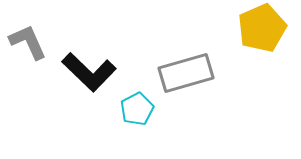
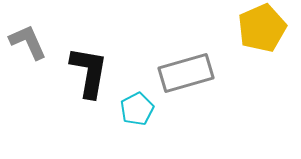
black L-shape: rotated 124 degrees counterclockwise
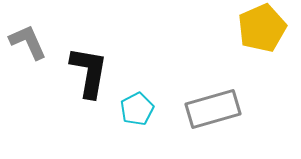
gray rectangle: moved 27 px right, 36 px down
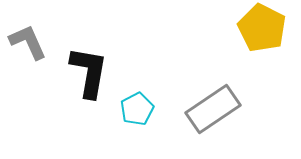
yellow pentagon: rotated 21 degrees counterclockwise
gray rectangle: rotated 18 degrees counterclockwise
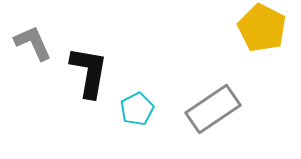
gray L-shape: moved 5 px right, 1 px down
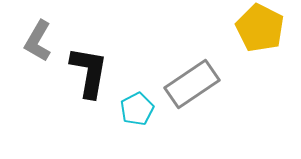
yellow pentagon: moved 2 px left
gray L-shape: moved 5 px right, 2 px up; rotated 126 degrees counterclockwise
gray rectangle: moved 21 px left, 25 px up
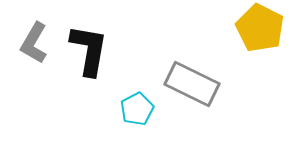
gray L-shape: moved 4 px left, 2 px down
black L-shape: moved 22 px up
gray rectangle: rotated 60 degrees clockwise
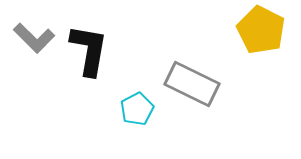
yellow pentagon: moved 1 px right, 2 px down
gray L-shape: moved 5 px up; rotated 75 degrees counterclockwise
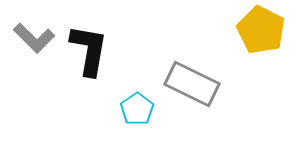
cyan pentagon: rotated 8 degrees counterclockwise
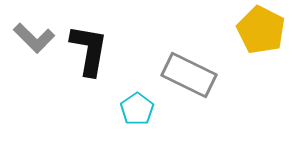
gray rectangle: moved 3 px left, 9 px up
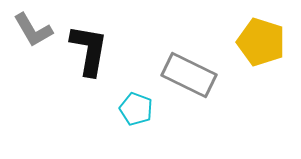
yellow pentagon: moved 12 px down; rotated 9 degrees counterclockwise
gray L-shape: moved 1 px left, 8 px up; rotated 15 degrees clockwise
cyan pentagon: moved 1 px left; rotated 16 degrees counterclockwise
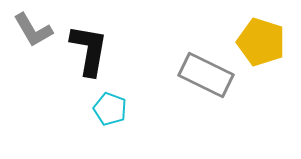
gray rectangle: moved 17 px right
cyan pentagon: moved 26 px left
